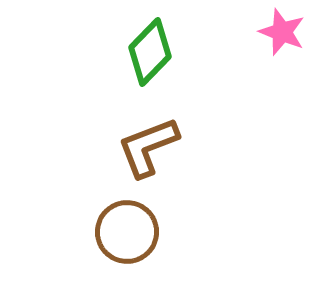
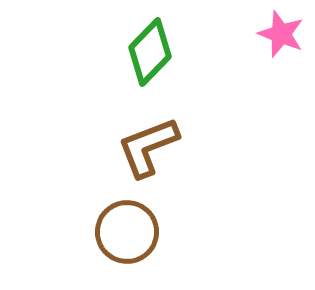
pink star: moved 1 px left, 2 px down
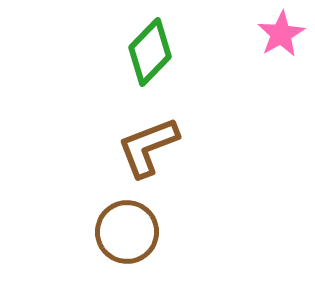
pink star: rotated 21 degrees clockwise
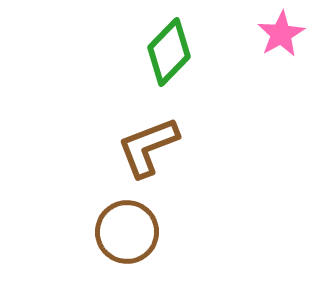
green diamond: moved 19 px right
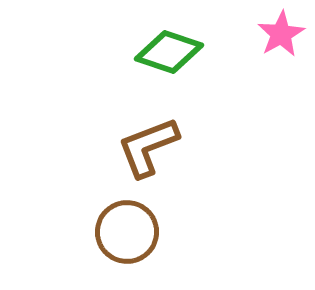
green diamond: rotated 64 degrees clockwise
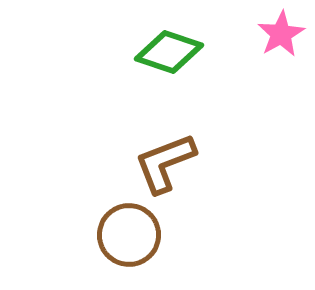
brown L-shape: moved 17 px right, 16 px down
brown circle: moved 2 px right, 3 px down
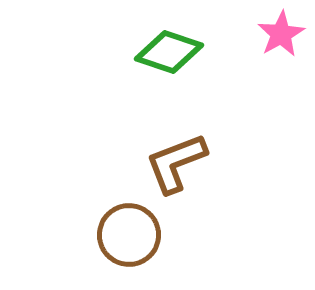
brown L-shape: moved 11 px right
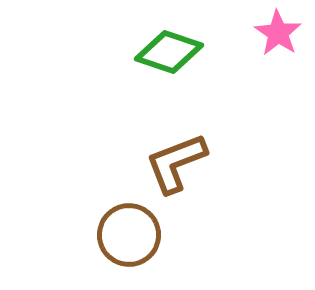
pink star: moved 3 px left, 1 px up; rotated 9 degrees counterclockwise
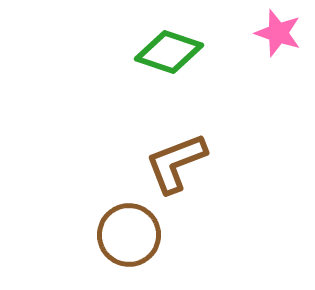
pink star: rotated 15 degrees counterclockwise
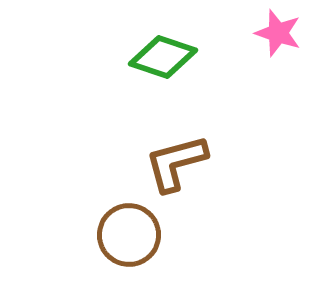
green diamond: moved 6 px left, 5 px down
brown L-shape: rotated 6 degrees clockwise
